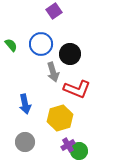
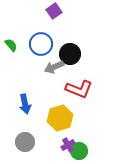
gray arrow: moved 1 px right, 5 px up; rotated 84 degrees clockwise
red L-shape: moved 2 px right
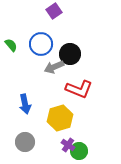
purple cross: rotated 24 degrees counterclockwise
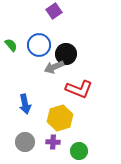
blue circle: moved 2 px left, 1 px down
black circle: moved 4 px left
purple cross: moved 15 px left, 3 px up; rotated 32 degrees counterclockwise
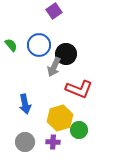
gray arrow: rotated 42 degrees counterclockwise
green circle: moved 21 px up
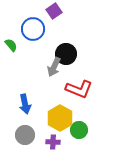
blue circle: moved 6 px left, 16 px up
yellow hexagon: rotated 15 degrees counterclockwise
gray circle: moved 7 px up
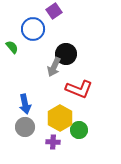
green semicircle: moved 1 px right, 2 px down
gray circle: moved 8 px up
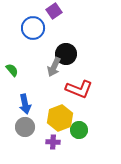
blue circle: moved 1 px up
green semicircle: moved 23 px down
yellow hexagon: rotated 10 degrees clockwise
